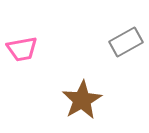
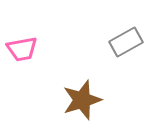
brown star: rotated 12 degrees clockwise
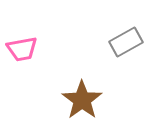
brown star: rotated 18 degrees counterclockwise
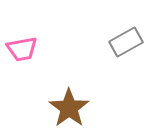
brown star: moved 13 px left, 8 px down
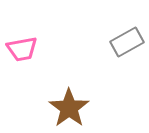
gray rectangle: moved 1 px right
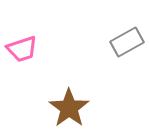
pink trapezoid: rotated 8 degrees counterclockwise
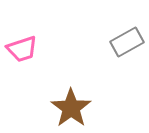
brown star: moved 2 px right
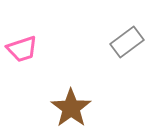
gray rectangle: rotated 8 degrees counterclockwise
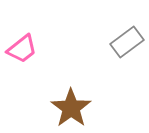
pink trapezoid: rotated 20 degrees counterclockwise
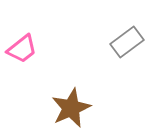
brown star: rotated 12 degrees clockwise
